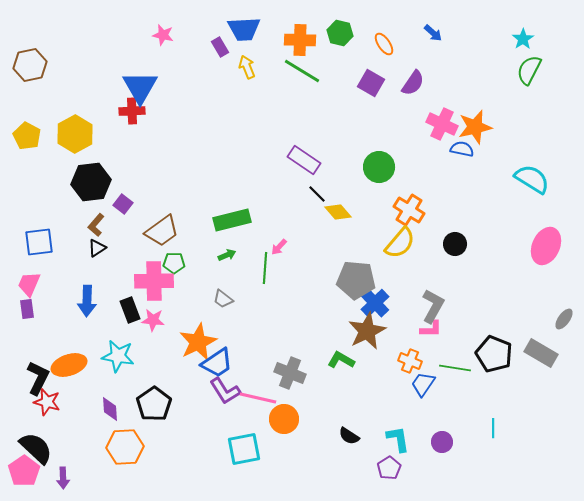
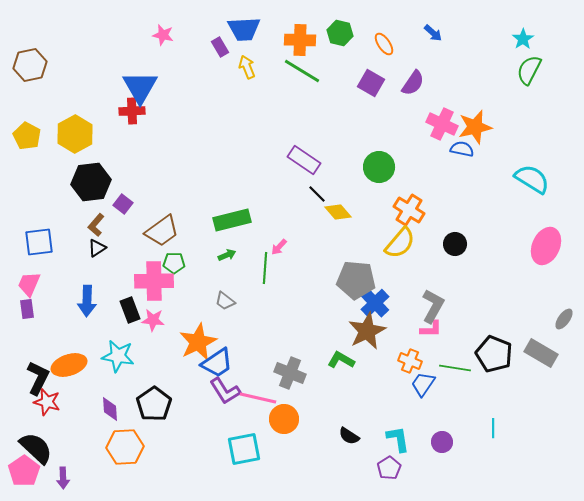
gray trapezoid at (223, 299): moved 2 px right, 2 px down
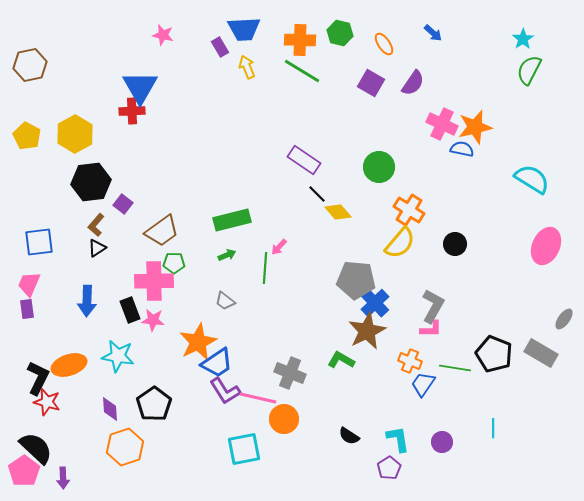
orange hexagon at (125, 447): rotated 15 degrees counterclockwise
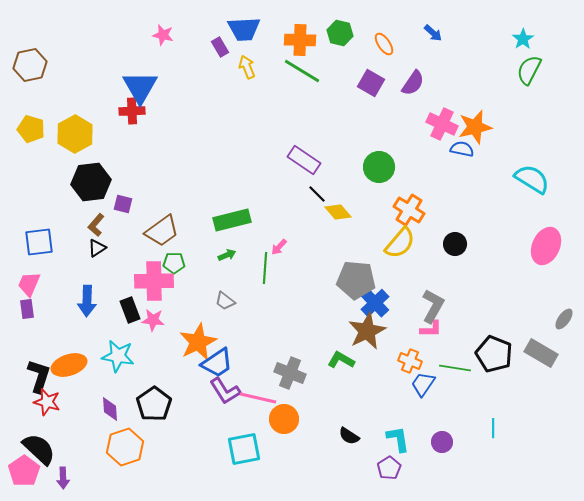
yellow pentagon at (27, 136): moved 4 px right, 7 px up; rotated 12 degrees counterclockwise
purple square at (123, 204): rotated 24 degrees counterclockwise
black L-shape at (38, 378): moved 1 px right, 2 px up; rotated 8 degrees counterclockwise
black semicircle at (36, 448): moved 3 px right, 1 px down
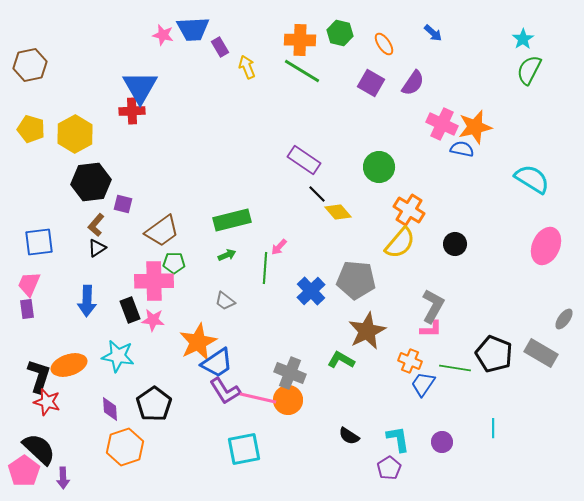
blue trapezoid at (244, 29): moved 51 px left
blue cross at (375, 303): moved 64 px left, 12 px up
orange circle at (284, 419): moved 4 px right, 19 px up
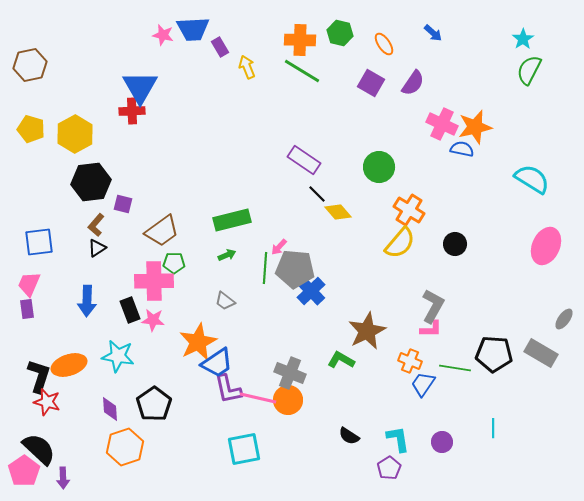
gray pentagon at (356, 280): moved 61 px left, 11 px up
black pentagon at (494, 354): rotated 18 degrees counterclockwise
purple L-shape at (225, 391): moved 3 px right, 2 px up; rotated 20 degrees clockwise
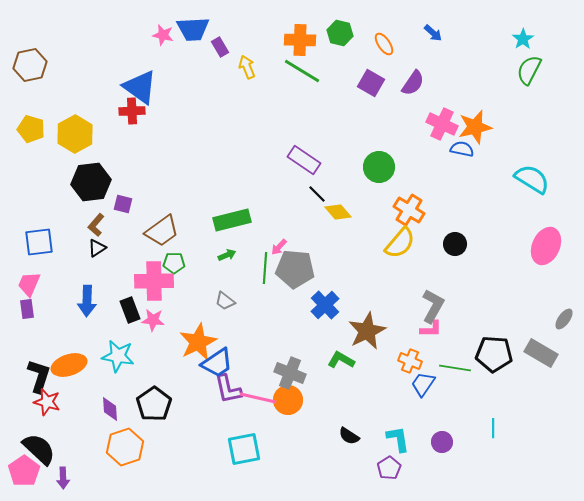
blue triangle at (140, 87): rotated 24 degrees counterclockwise
blue cross at (311, 291): moved 14 px right, 14 px down
